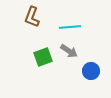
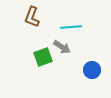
cyan line: moved 1 px right
gray arrow: moved 7 px left, 4 px up
blue circle: moved 1 px right, 1 px up
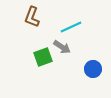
cyan line: rotated 20 degrees counterclockwise
blue circle: moved 1 px right, 1 px up
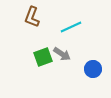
gray arrow: moved 7 px down
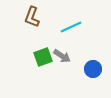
gray arrow: moved 2 px down
